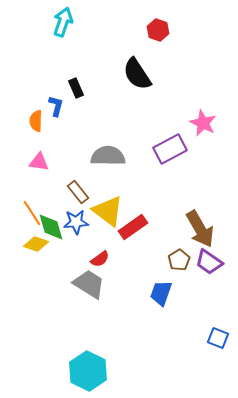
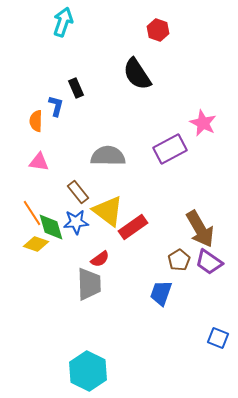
gray trapezoid: rotated 56 degrees clockwise
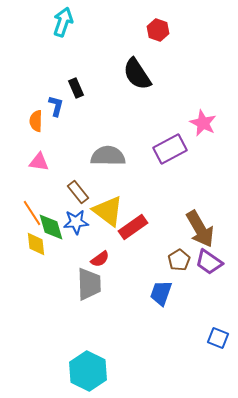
yellow diamond: rotated 65 degrees clockwise
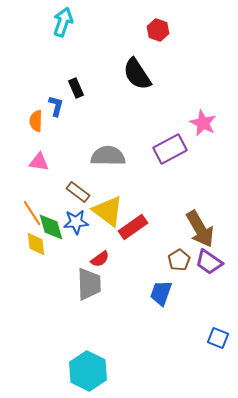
brown rectangle: rotated 15 degrees counterclockwise
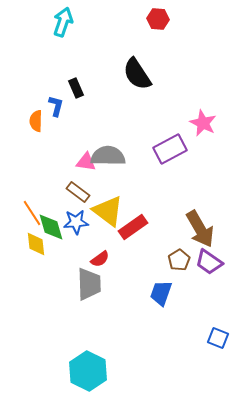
red hexagon: moved 11 px up; rotated 15 degrees counterclockwise
pink triangle: moved 47 px right
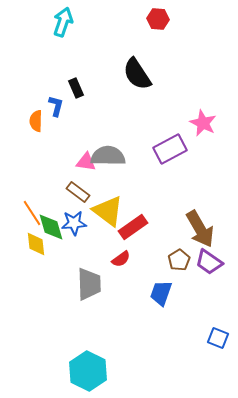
blue star: moved 2 px left, 1 px down
red semicircle: moved 21 px right
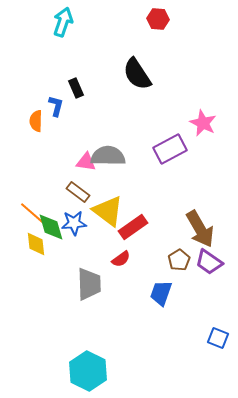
orange line: rotated 16 degrees counterclockwise
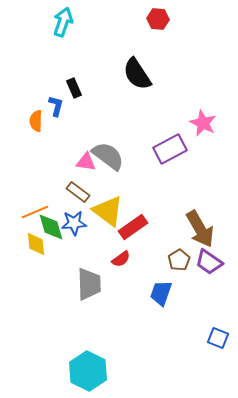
black rectangle: moved 2 px left
gray semicircle: rotated 36 degrees clockwise
orange line: moved 3 px right, 1 px up; rotated 64 degrees counterclockwise
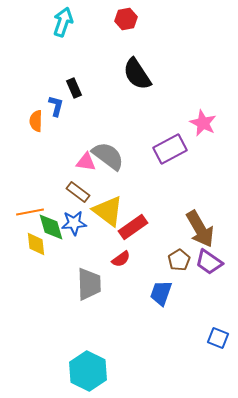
red hexagon: moved 32 px left; rotated 15 degrees counterclockwise
orange line: moved 5 px left; rotated 12 degrees clockwise
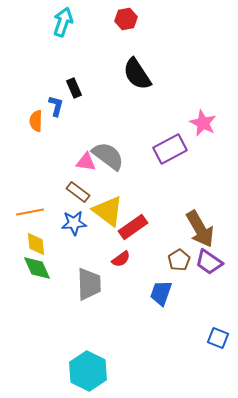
green diamond: moved 14 px left, 41 px down; rotated 8 degrees counterclockwise
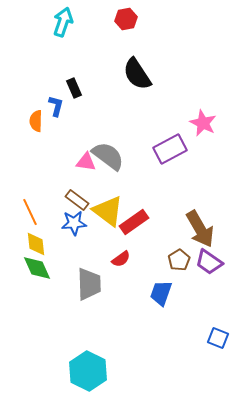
brown rectangle: moved 1 px left, 8 px down
orange line: rotated 76 degrees clockwise
red rectangle: moved 1 px right, 5 px up
